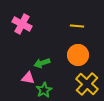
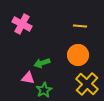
yellow line: moved 3 px right
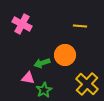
orange circle: moved 13 px left
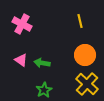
yellow line: moved 5 px up; rotated 72 degrees clockwise
orange circle: moved 20 px right
green arrow: rotated 28 degrees clockwise
pink triangle: moved 7 px left, 18 px up; rotated 24 degrees clockwise
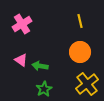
pink cross: rotated 30 degrees clockwise
orange circle: moved 5 px left, 3 px up
green arrow: moved 2 px left, 3 px down
yellow cross: rotated 10 degrees clockwise
green star: moved 1 px up
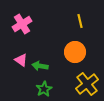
orange circle: moved 5 px left
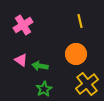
pink cross: moved 1 px right, 1 px down
orange circle: moved 1 px right, 2 px down
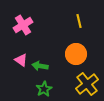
yellow line: moved 1 px left
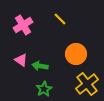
yellow line: moved 19 px left, 2 px up; rotated 32 degrees counterclockwise
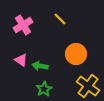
yellow cross: moved 1 px right, 2 px down; rotated 15 degrees counterclockwise
